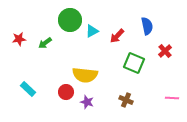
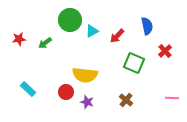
brown cross: rotated 16 degrees clockwise
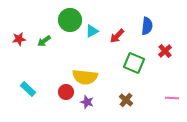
blue semicircle: rotated 18 degrees clockwise
green arrow: moved 1 px left, 2 px up
yellow semicircle: moved 2 px down
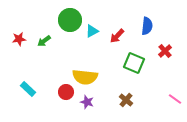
pink line: moved 3 px right, 1 px down; rotated 32 degrees clockwise
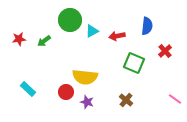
red arrow: rotated 35 degrees clockwise
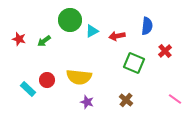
red star: rotated 24 degrees clockwise
yellow semicircle: moved 6 px left
red circle: moved 19 px left, 12 px up
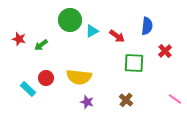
red arrow: rotated 133 degrees counterclockwise
green arrow: moved 3 px left, 4 px down
green square: rotated 20 degrees counterclockwise
red circle: moved 1 px left, 2 px up
